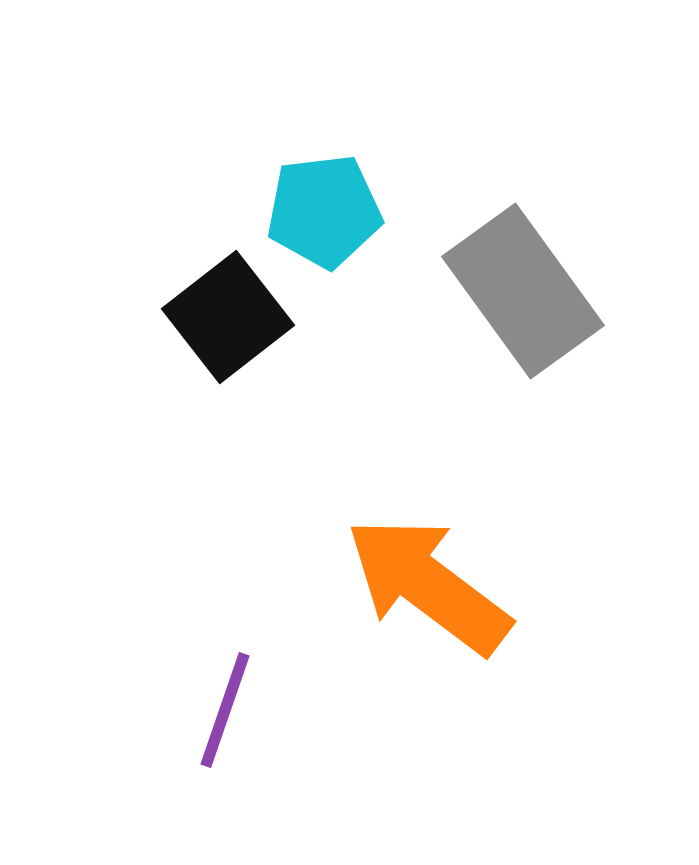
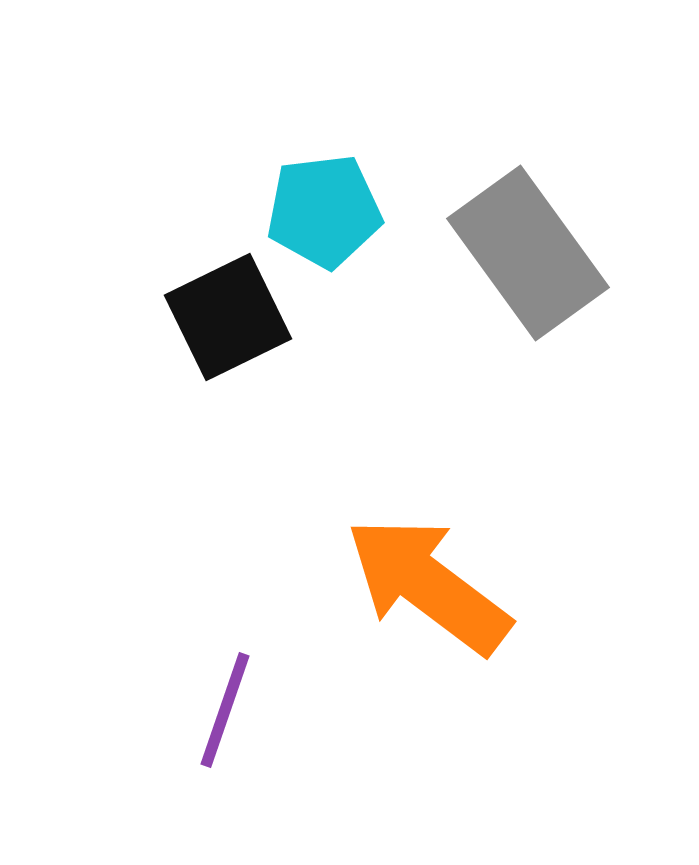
gray rectangle: moved 5 px right, 38 px up
black square: rotated 12 degrees clockwise
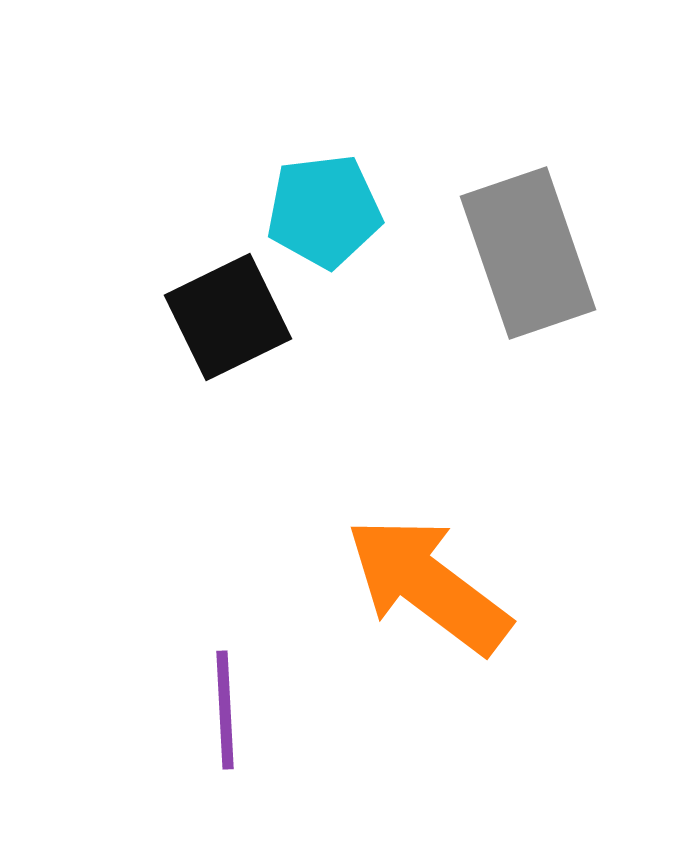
gray rectangle: rotated 17 degrees clockwise
purple line: rotated 22 degrees counterclockwise
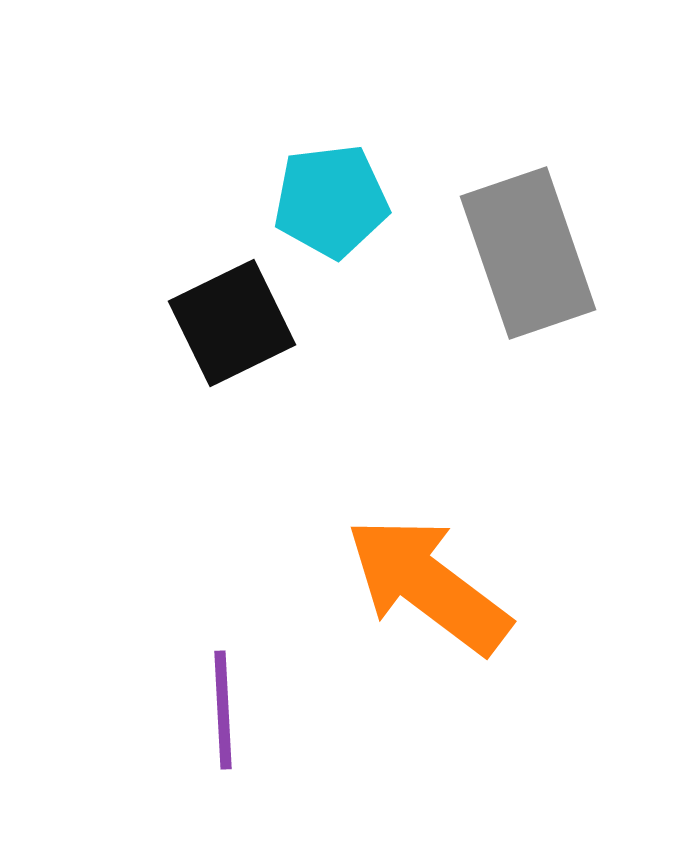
cyan pentagon: moved 7 px right, 10 px up
black square: moved 4 px right, 6 px down
purple line: moved 2 px left
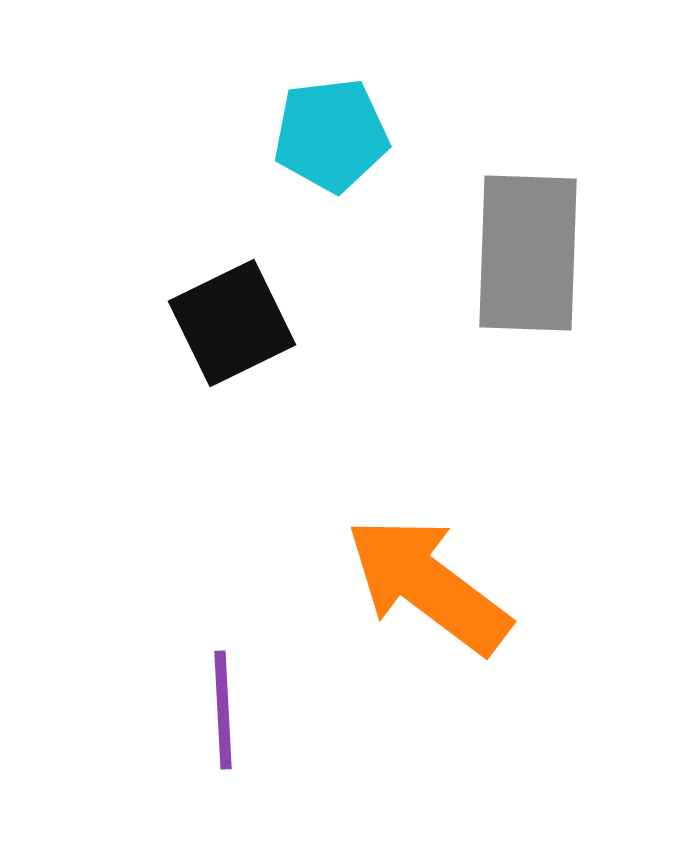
cyan pentagon: moved 66 px up
gray rectangle: rotated 21 degrees clockwise
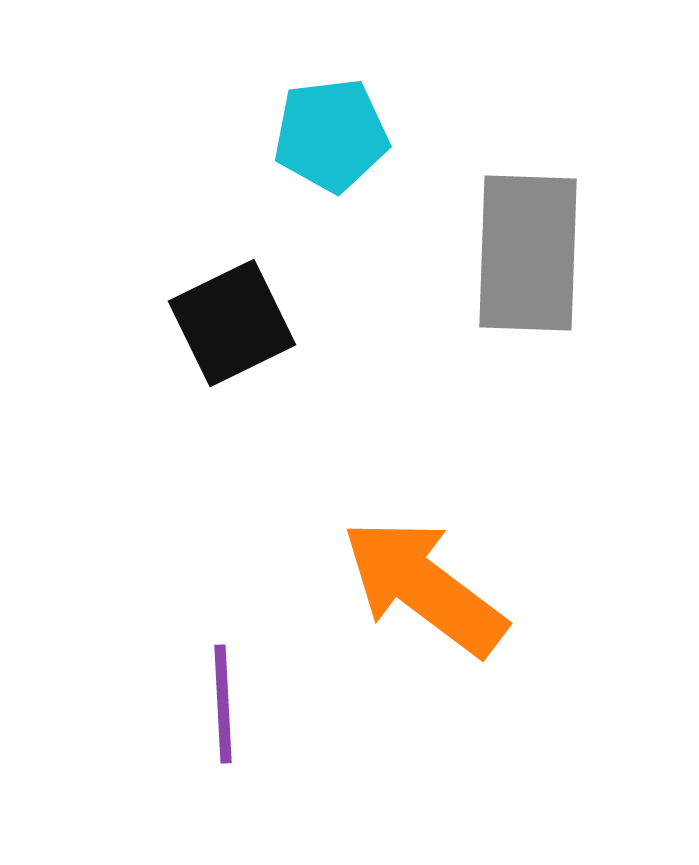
orange arrow: moved 4 px left, 2 px down
purple line: moved 6 px up
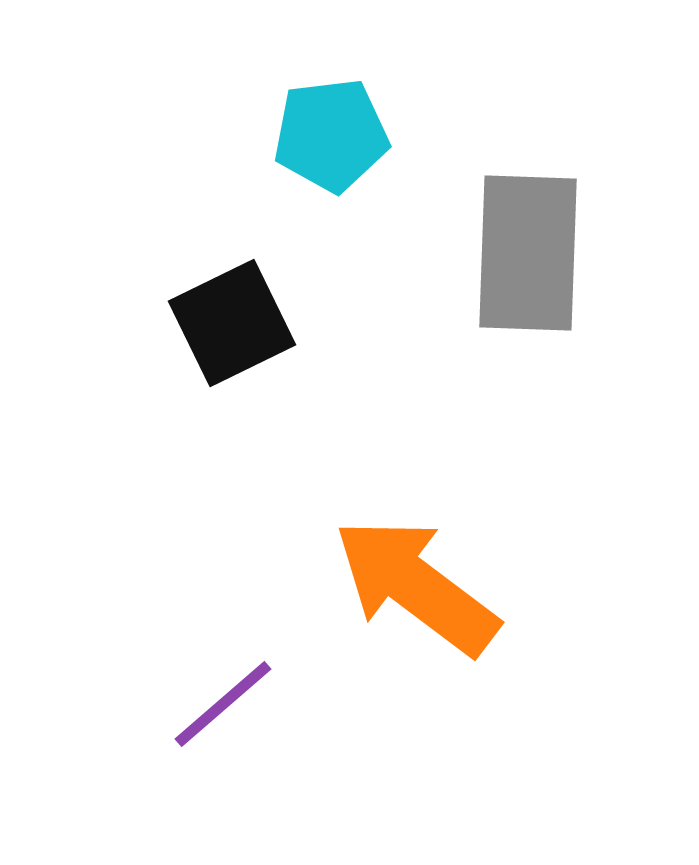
orange arrow: moved 8 px left, 1 px up
purple line: rotated 52 degrees clockwise
